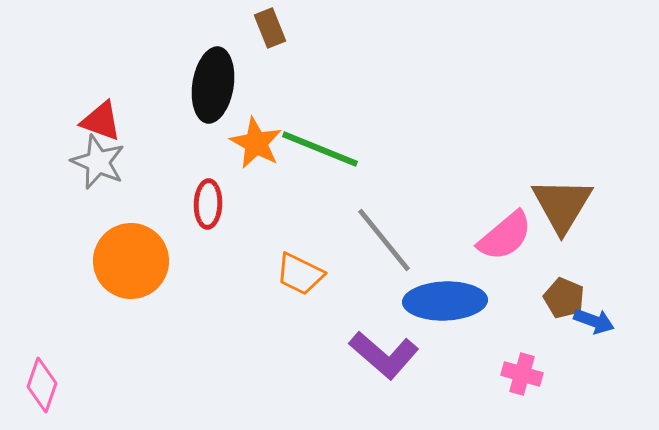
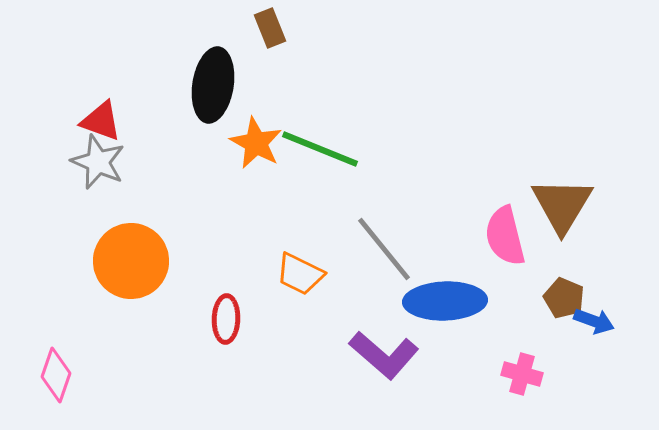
red ellipse: moved 18 px right, 115 px down
pink semicircle: rotated 116 degrees clockwise
gray line: moved 9 px down
pink diamond: moved 14 px right, 10 px up
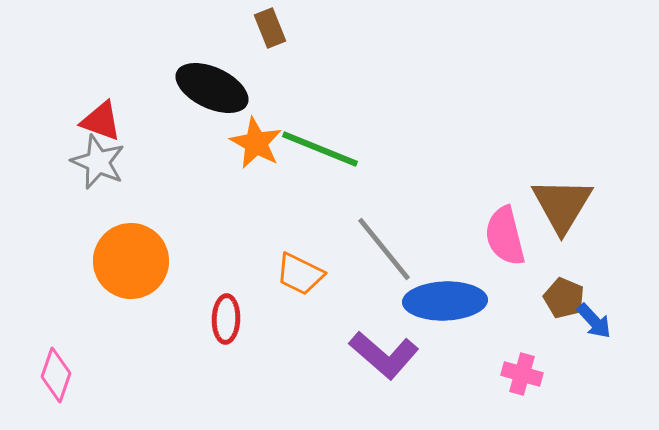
black ellipse: moved 1 px left, 3 px down; rotated 74 degrees counterclockwise
blue arrow: rotated 27 degrees clockwise
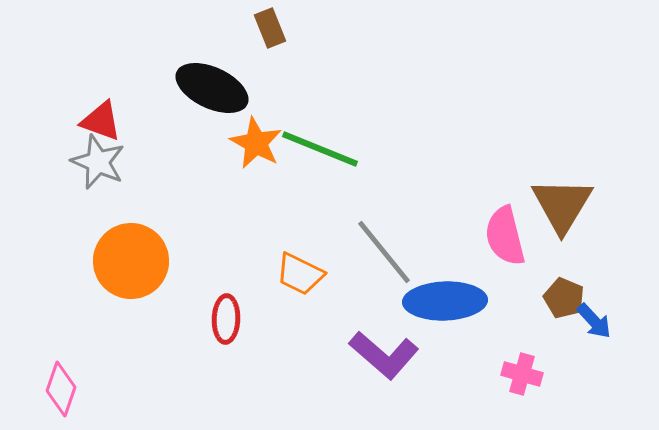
gray line: moved 3 px down
pink diamond: moved 5 px right, 14 px down
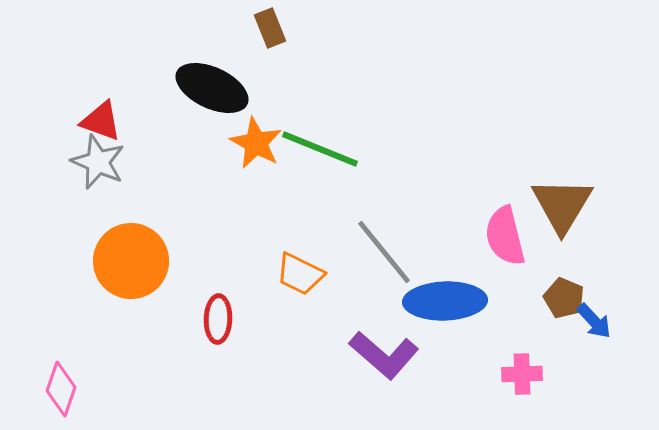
red ellipse: moved 8 px left
pink cross: rotated 18 degrees counterclockwise
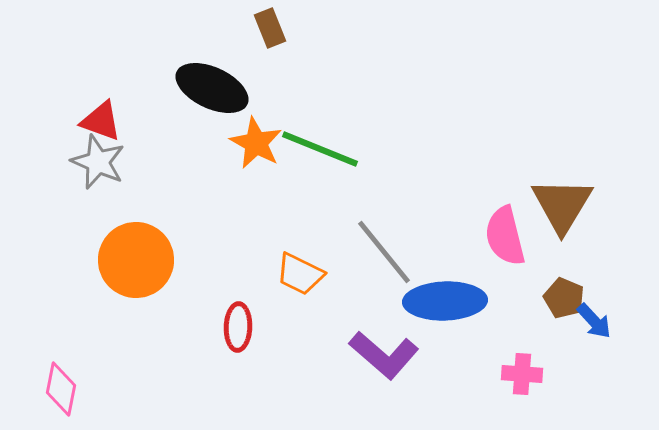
orange circle: moved 5 px right, 1 px up
red ellipse: moved 20 px right, 8 px down
pink cross: rotated 6 degrees clockwise
pink diamond: rotated 8 degrees counterclockwise
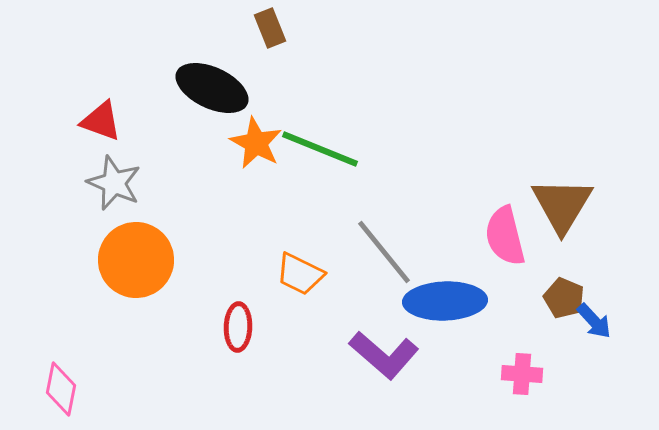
gray star: moved 16 px right, 21 px down
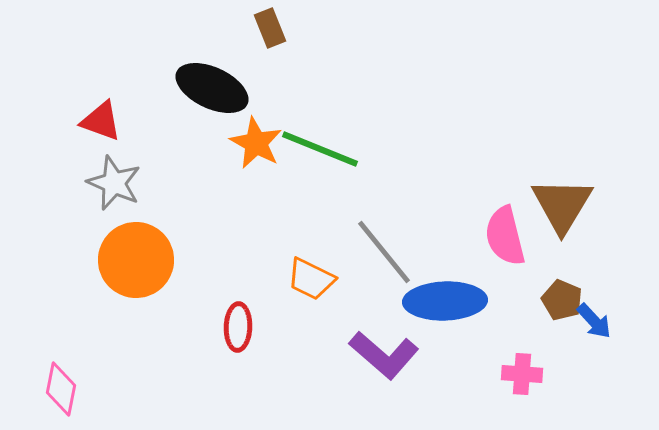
orange trapezoid: moved 11 px right, 5 px down
brown pentagon: moved 2 px left, 2 px down
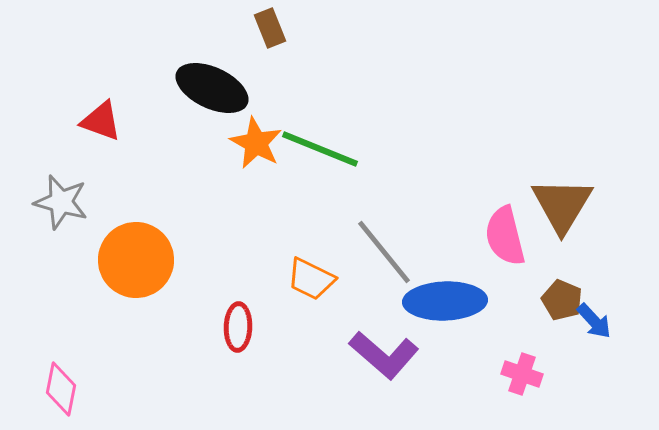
gray star: moved 53 px left, 19 px down; rotated 8 degrees counterclockwise
pink cross: rotated 15 degrees clockwise
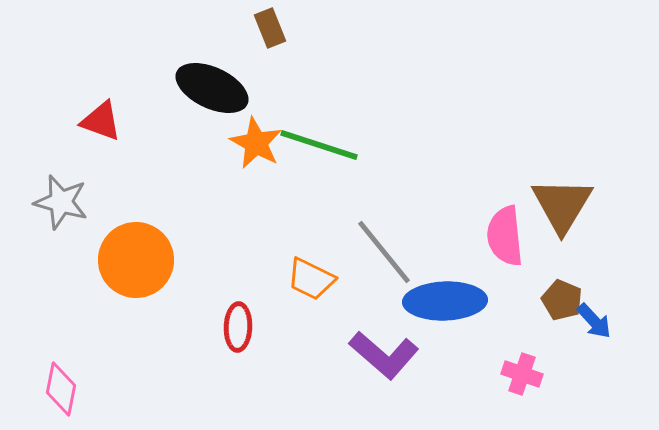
green line: moved 1 px left, 4 px up; rotated 4 degrees counterclockwise
pink semicircle: rotated 8 degrees clockwise
